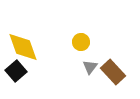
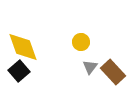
black square: moved 3 px right
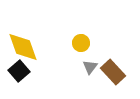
yellow circle: moved 1 px down
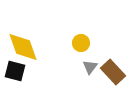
black square: moved 4 px left; rotated 35 degrees counterclockwise
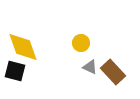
gray triangle: rotated 42 degrees counterclockwise
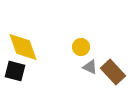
yellow circle: moved 4 px down
